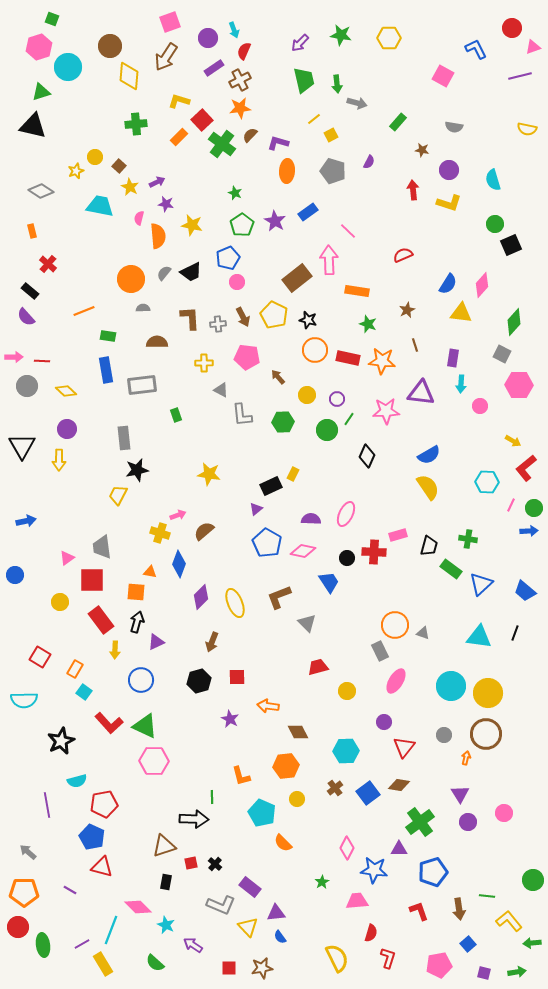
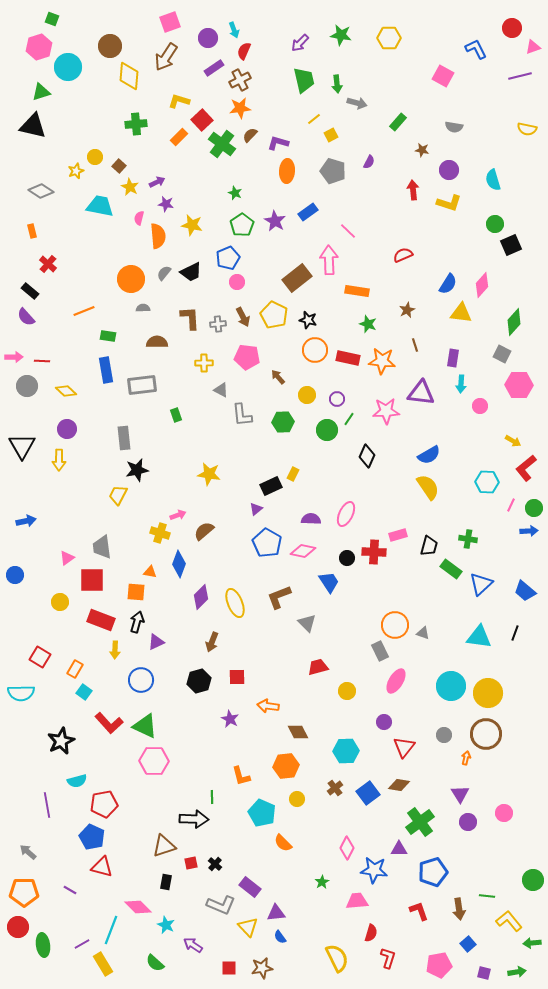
red rectangle at (101, 620): rotated 32 degrees counterclockwise
cyan semicircle at (24, 700): moved 3 px left, 7 px up
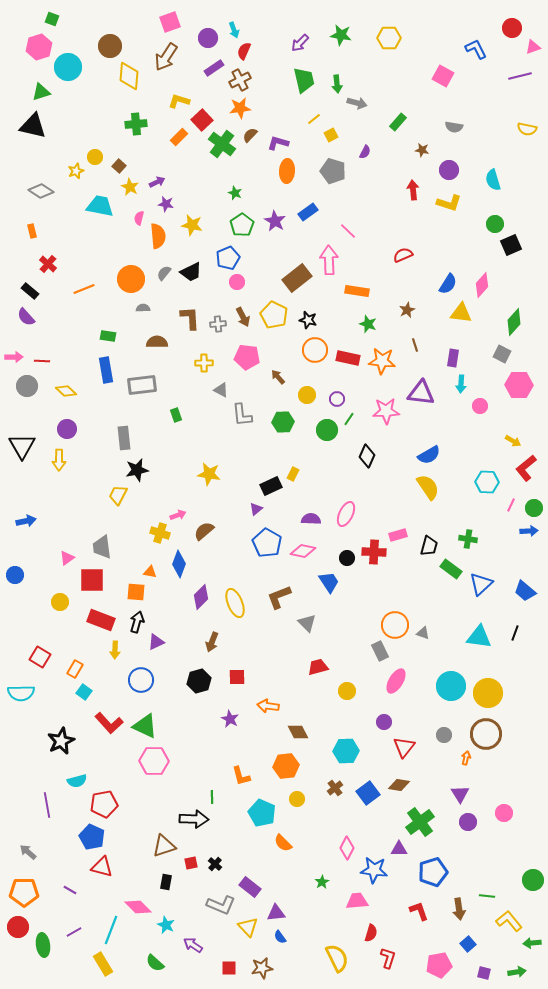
purple semicircle at (369, 162): moved 4 px left, 10 px up
orange line at (84, 311): moved 22 px up
purple line at (82, 944): moved 8 px left, 12 px up
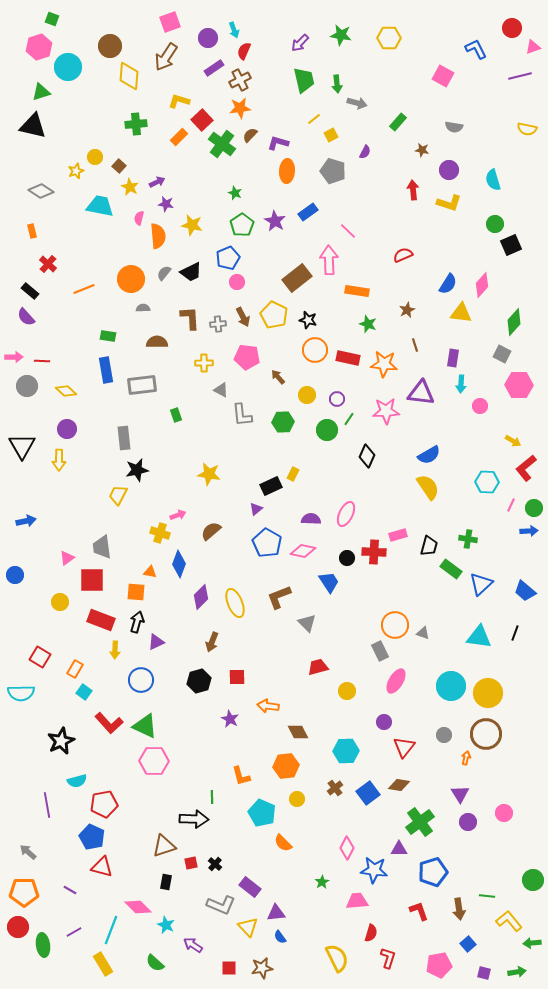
orange star at (382, 361): moved 2 px right, 3 px down
brown semicircle at (204, 531): moved 7 px right
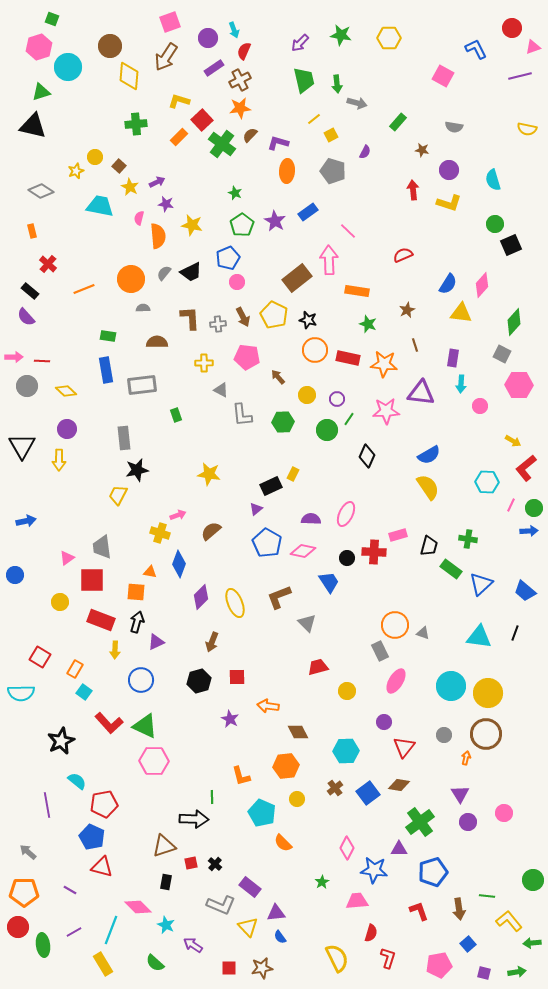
cyan semicircle at (77, 781): rotated 126 degrees counterclockwise
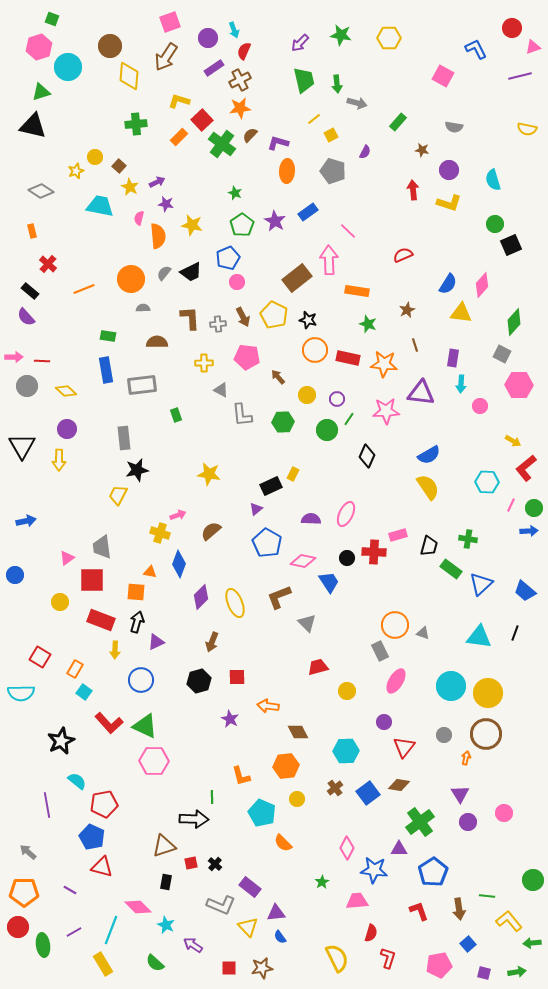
pink diamond at (303, 551): moved 10 px down
blue pentagon at (433, 872): rotated 16 degrees counterclockwise
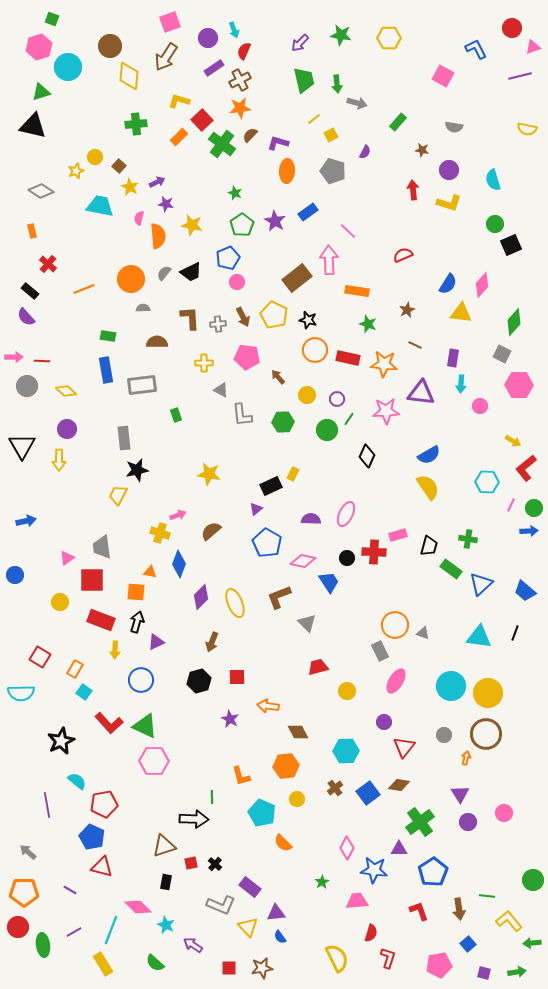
brown line at (415, 345): rotated 48 degrees counterclockwise
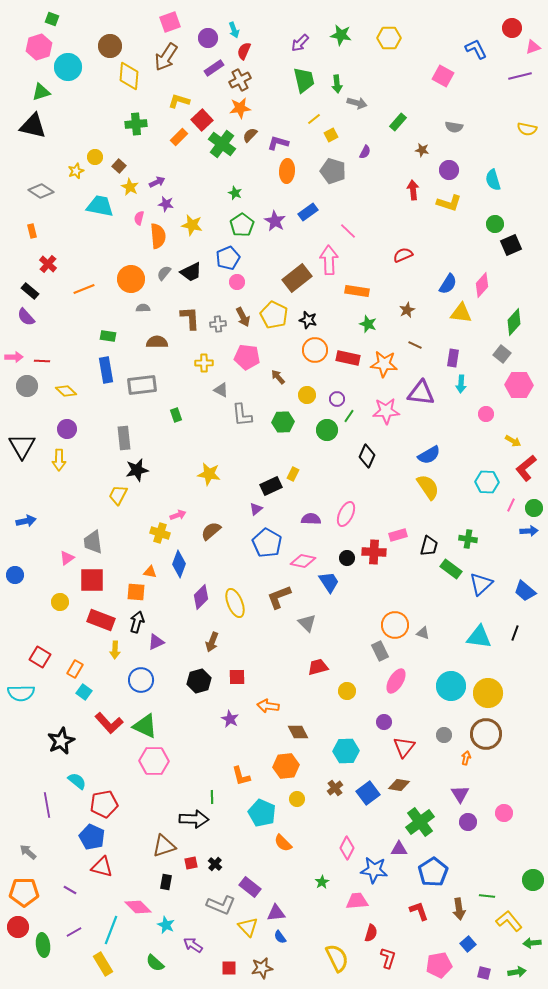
gray square at (502, 354): rotated 12 degrees clockwise
pink circle at (480, 406): moved 6 px right, 8 px down
green line at (349, 419): moved 3 px up
gray trapezoid at (102, 547): moved 9 px left, 5 px up
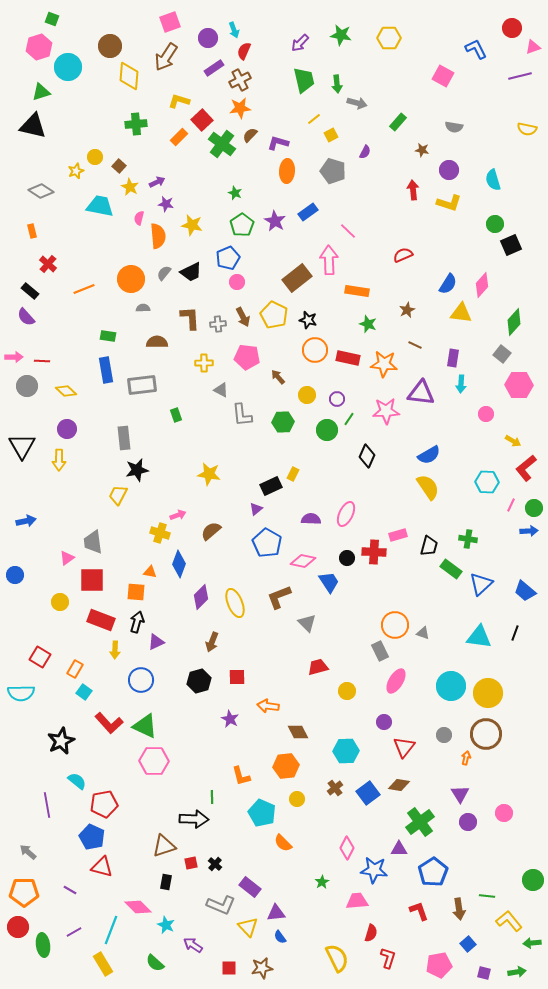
green line at (349, 416): moved 3 px down
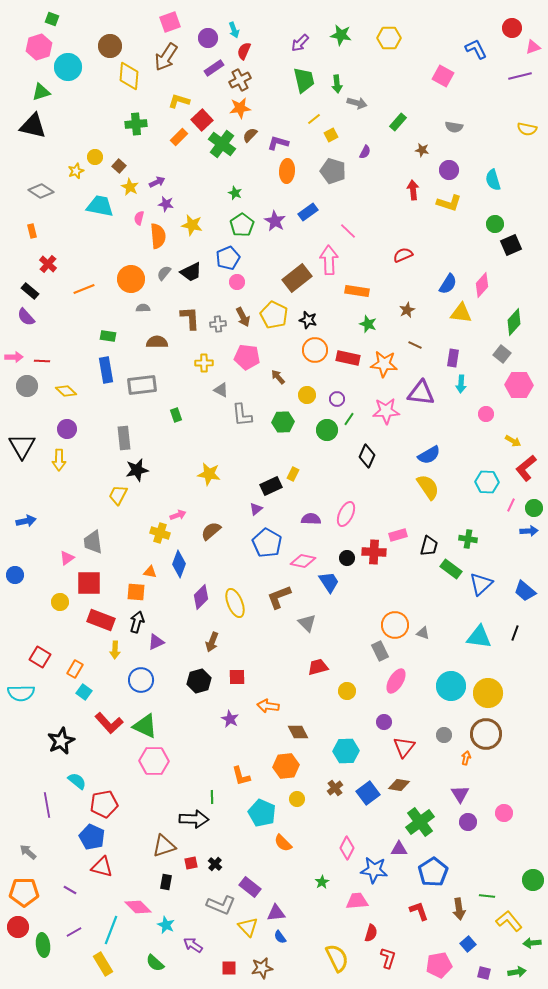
red square at (92, 580): moved 3 px left, 3 px down
